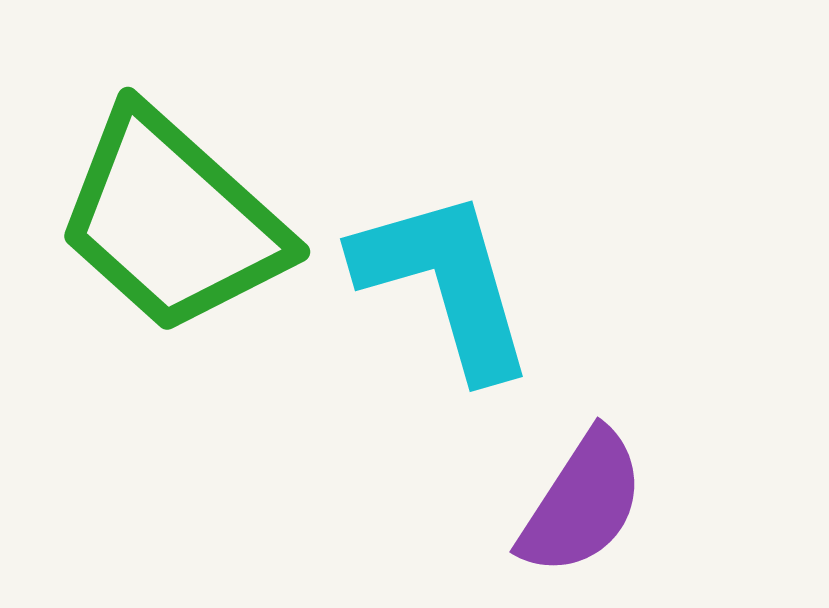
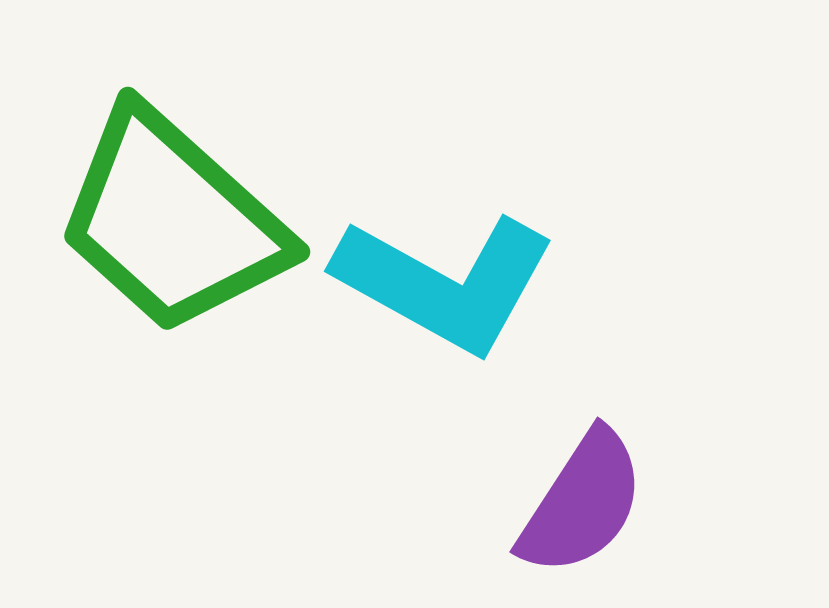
cyan L-shape: rotated 135 degrees clockwise
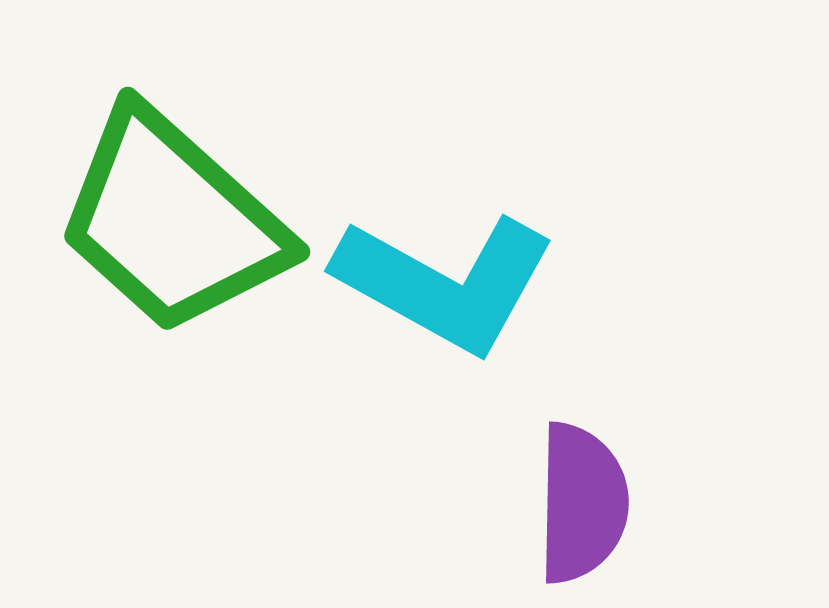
purple semicircle: rotated 32 degrees counterclockwise
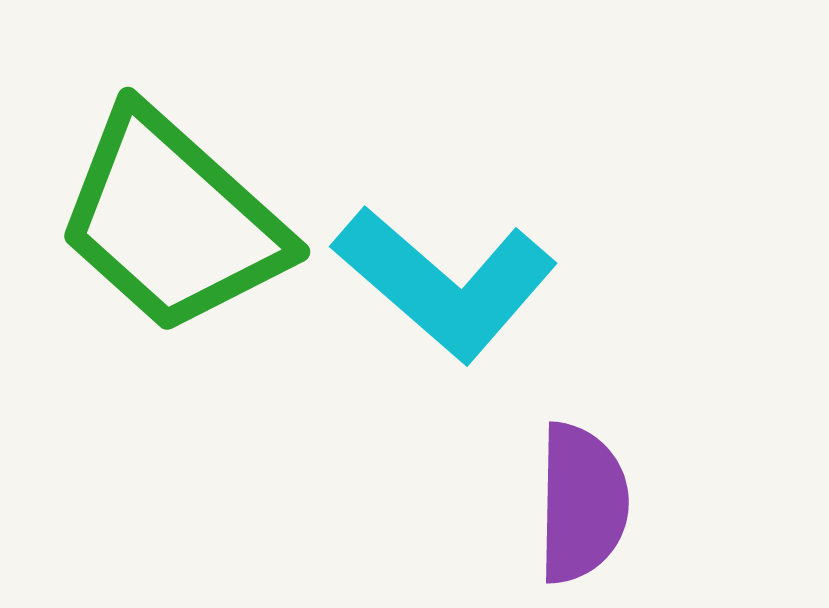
cyan L-shape: rotated 12 degrees clockwise
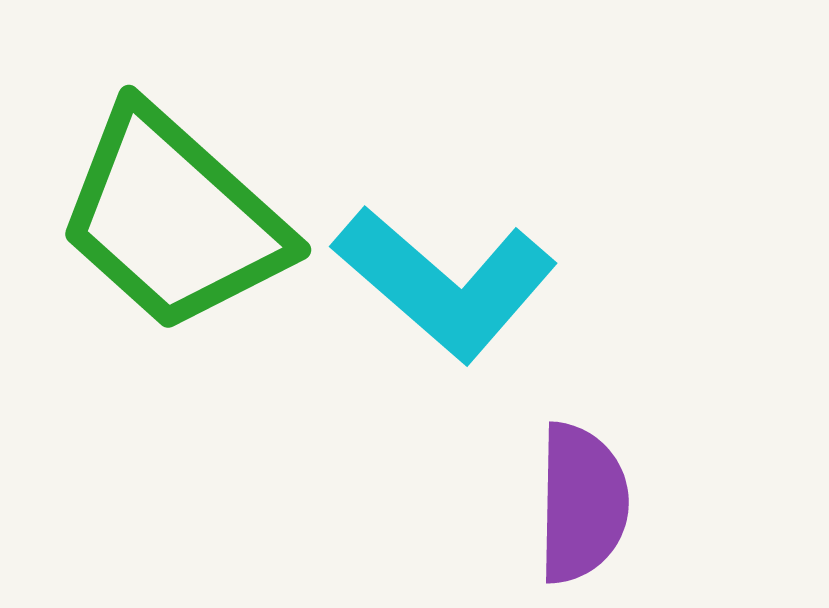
green trapezoid: moved 1 px right, 2 px up
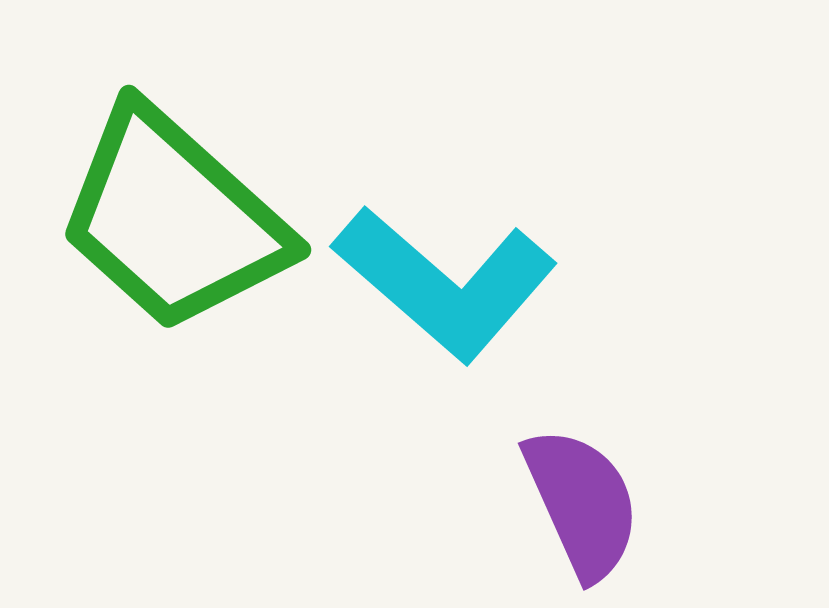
purple semicircle: rotated 25 degrees counterclockwise
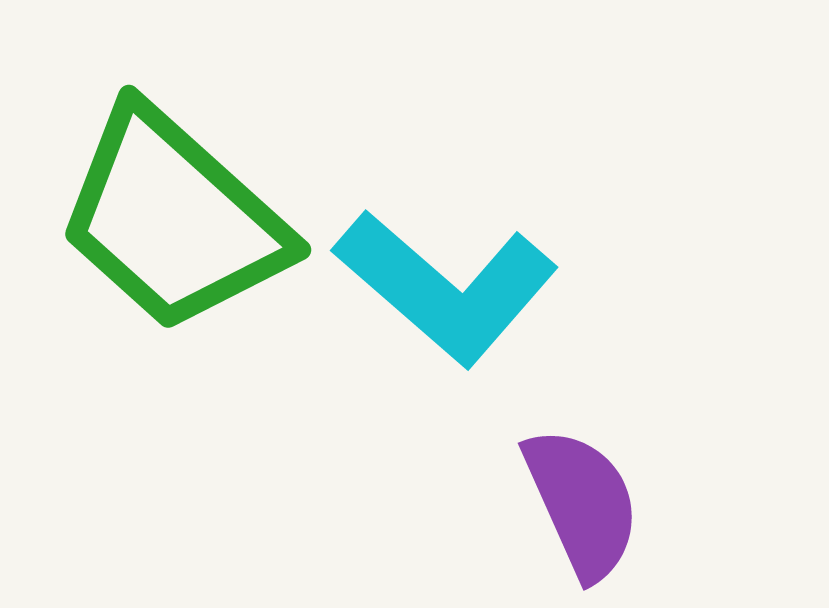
cyan L-shape: moved 1 px right, 4 px down
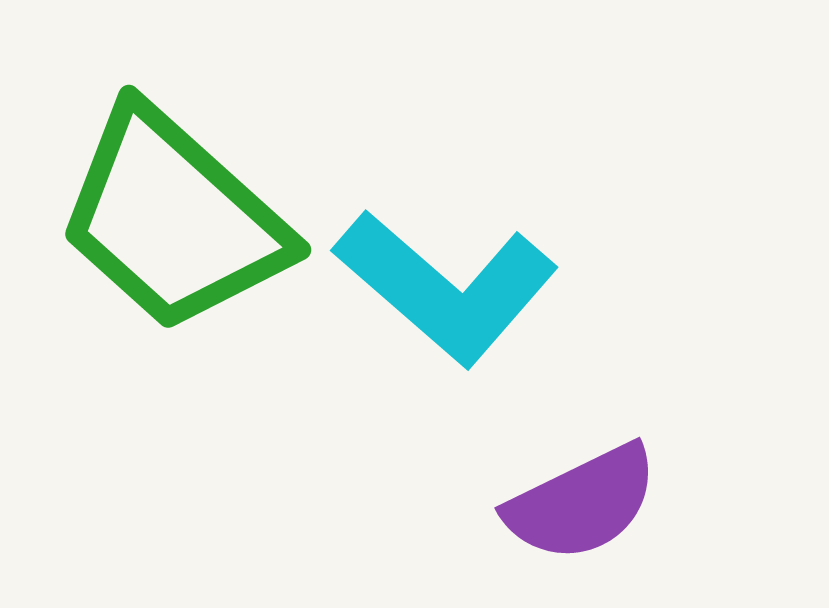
purple semicircle: rotated 88 degrees clockwise
